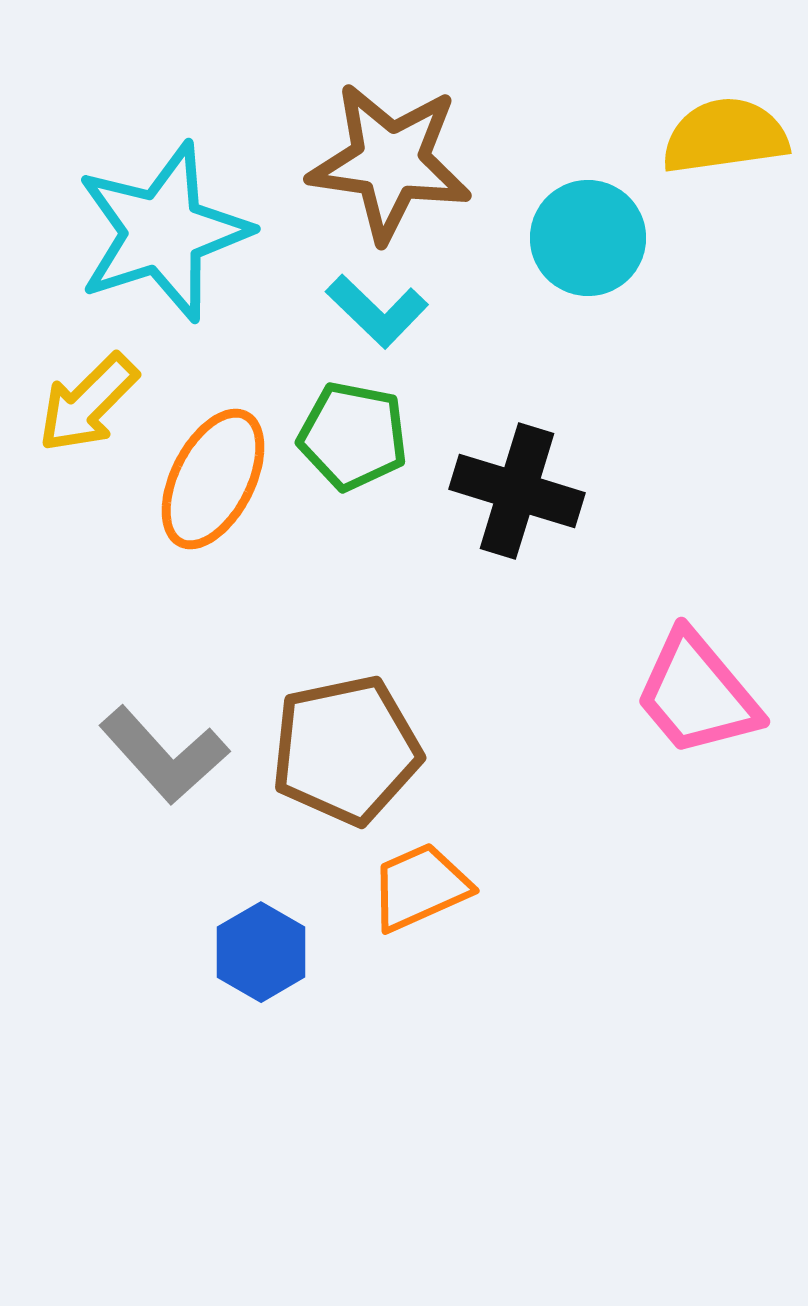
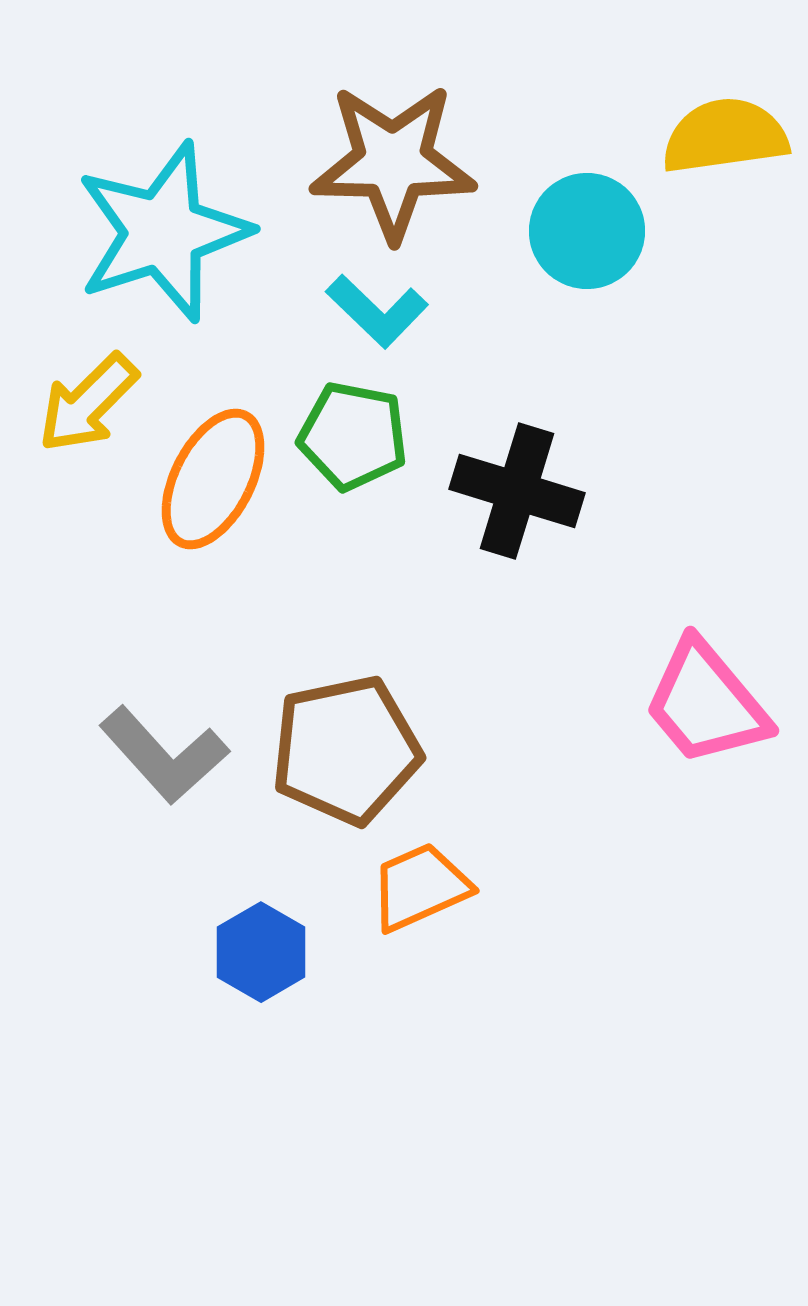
brown star: moved 3 px right; rotated 7 degrees counterclockwise
cyan circle: moved 1 px left, 7 px up
pink trapezoid: moved 9 px right, 9 px down
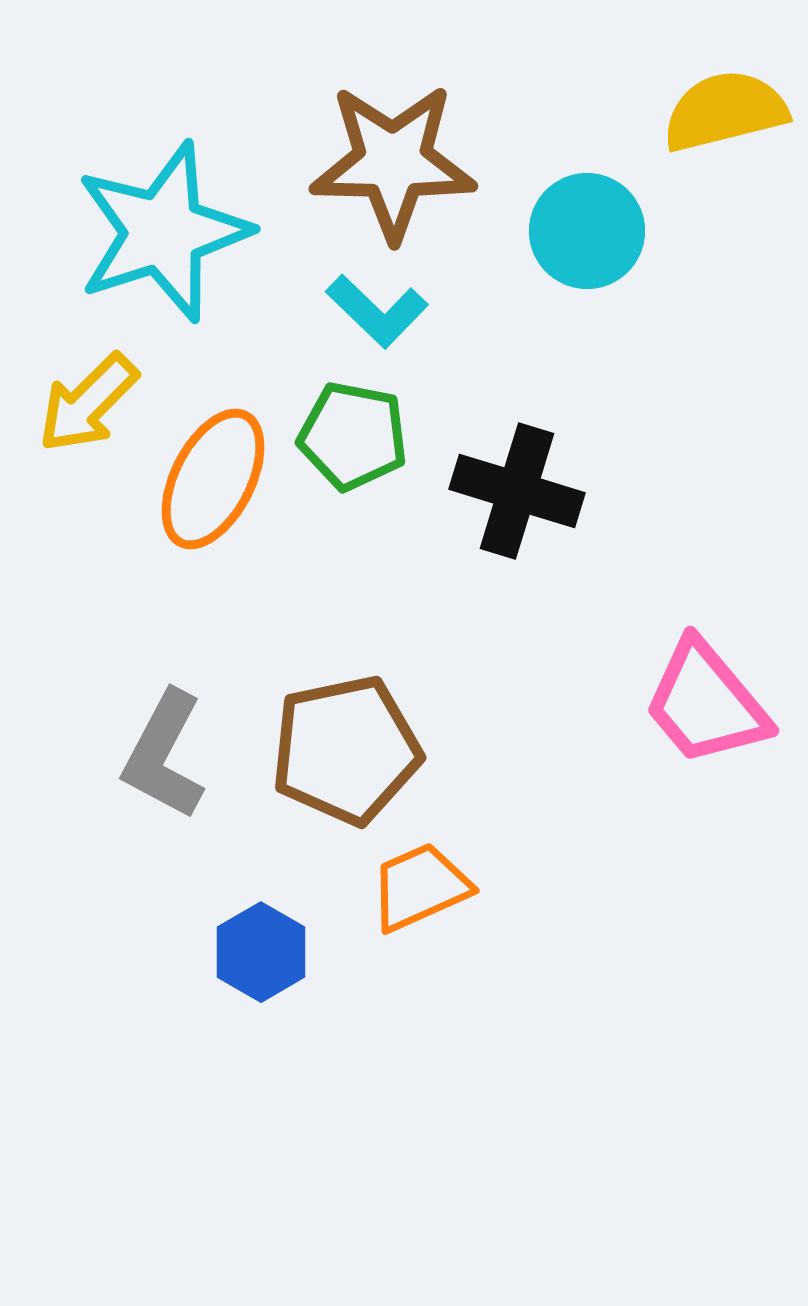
yellow semicircle: moved 25 px up; rotated 6 degrees counterclockwise
gray L-shape: rotated 70 degrees clockwise
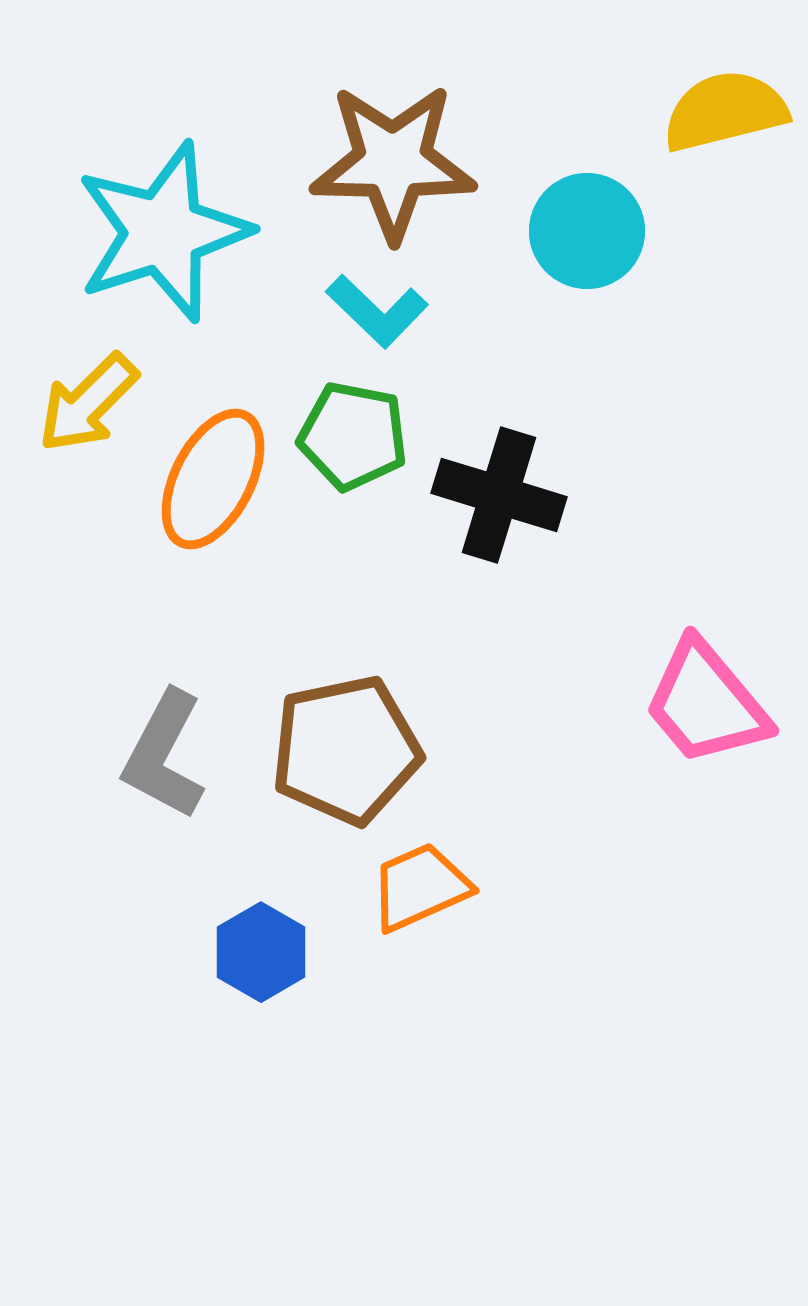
black cross: moved 18 px left, 4 px down
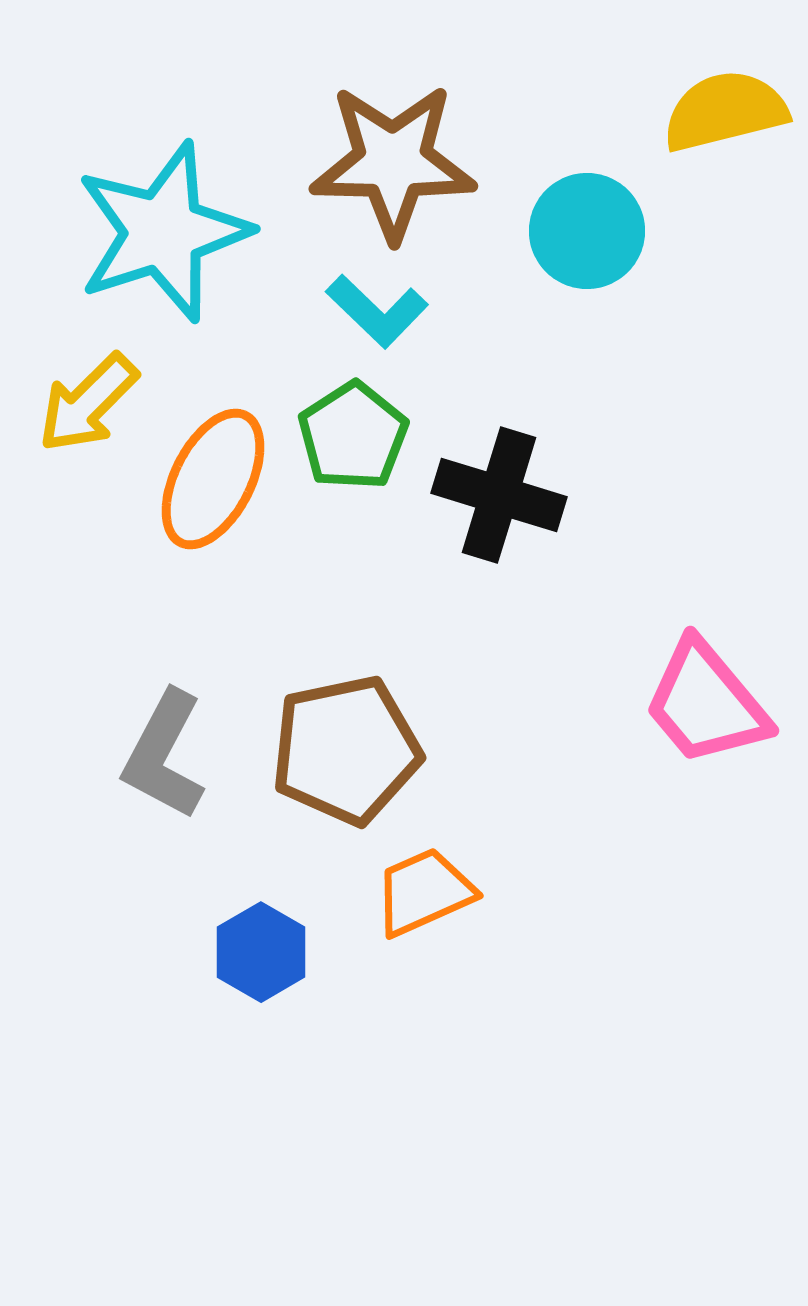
green pentagon: rotated 28 degrees clockwise
orange trapezoid: moved 4 px right, 5 px down
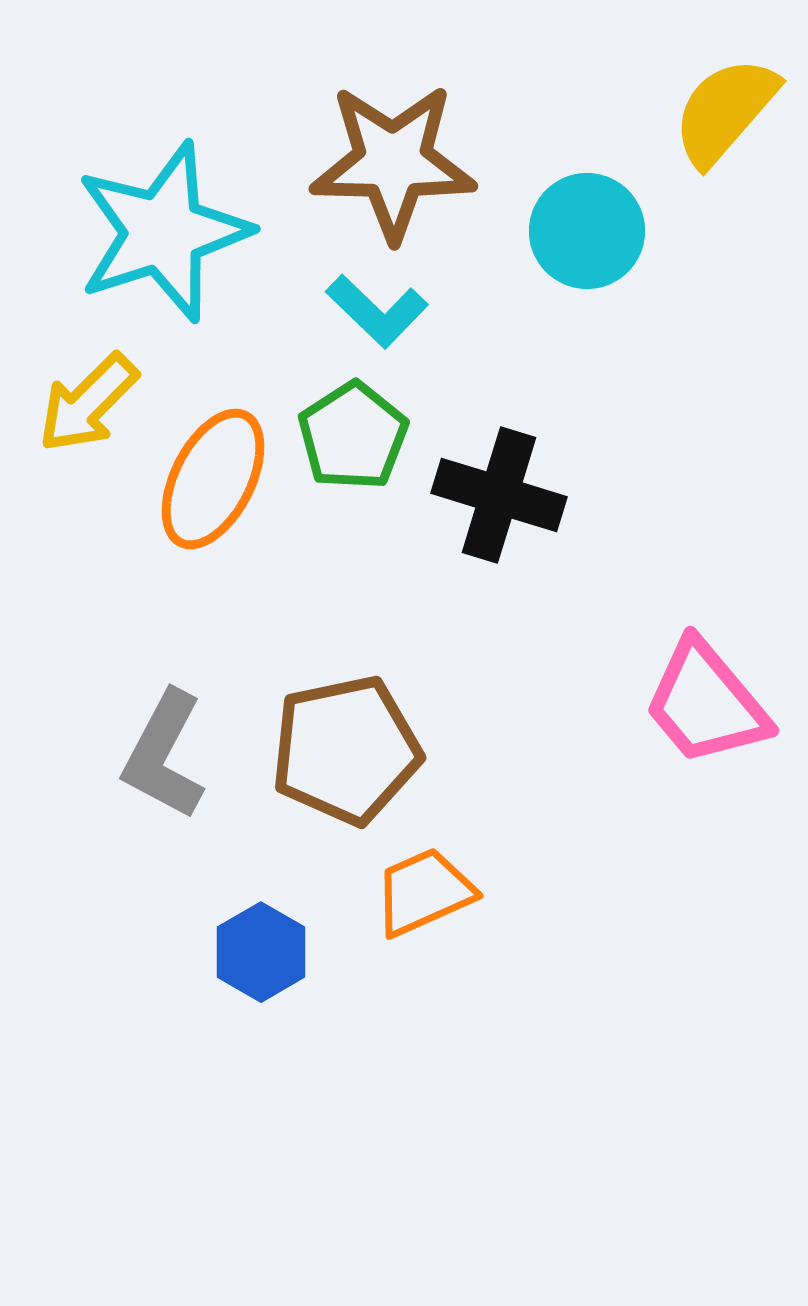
yellow semicircle: rotated 35 degrees counterclockwise
